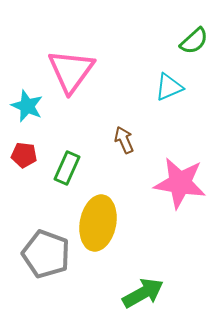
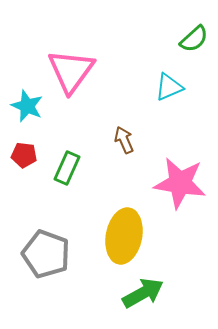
green semicircle: moved 2 px up
yellow ellipse: moved 26 px right, 13 px down
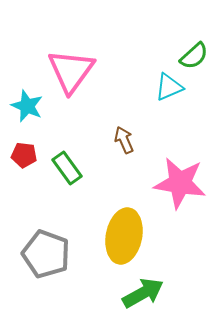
green semicircle: moved 17 px down
green rectangle: rotated 60 degrees counterclockwise
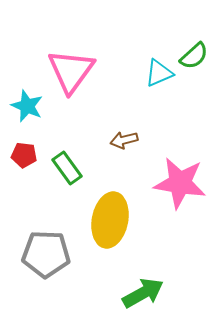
cyan triangle: moved 10 px left, 14 px up
brown arrow: rotated 80 degrees counterclockwise
yellow ellipse: moved 14 px left, 16 px up
gray pentagon: rotated 18 degrees counterclockwise
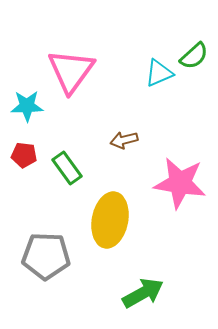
cyan star: rotated 24 degrees counterclockwise
gray pentagon: moved 2 px down
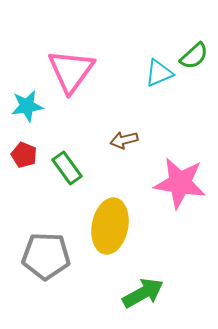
cyan star: rotated 8 degrees counterclockwise
red pentagon: rotated 15 degrees clockwise
yellow ellipse: moved 6 px down
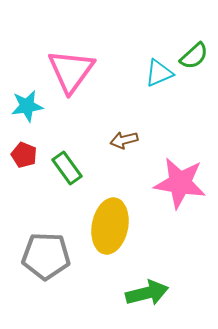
green arrow: moved 4 px right; rotated 15 degrees clockwise
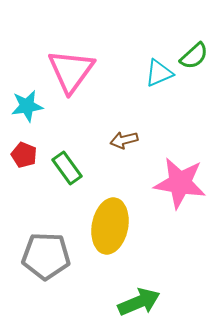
green arrow: moved 8 px left, 9 px down; rotated 9 degrees counterclockwise
